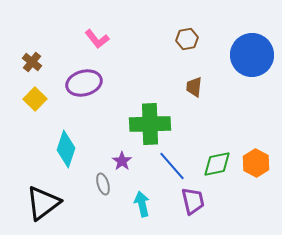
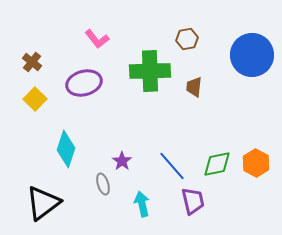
green cross: moved 53 px up
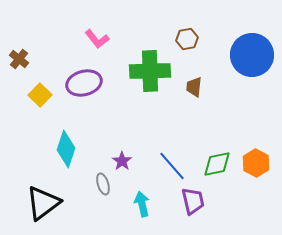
brown cross: moved 13 px left, 3 px up
yellow square: moved 5 px right, 4 px up
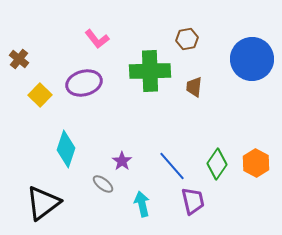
blue circle: moved 4 px down
green diamond: rotated 44 degrees counterclockwise
gray ellipse: rotated 35 degrees counterclockwise
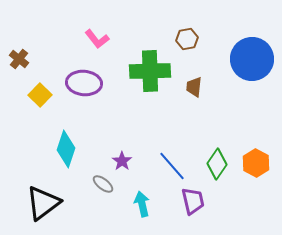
purple ellipse: rotated 20 degrees clockwise
